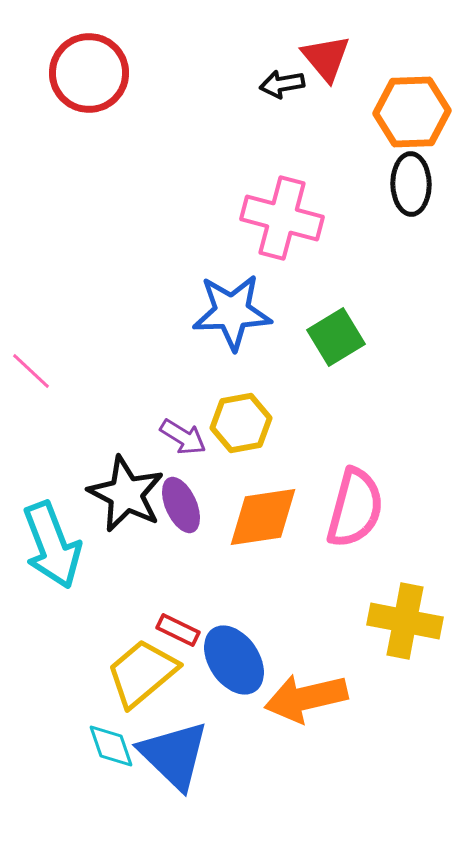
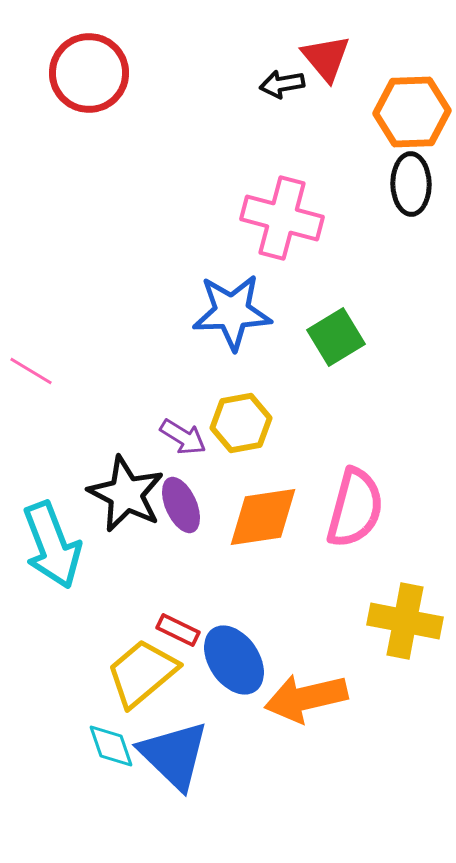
pink line: rotated 12 degrees counterclockwise
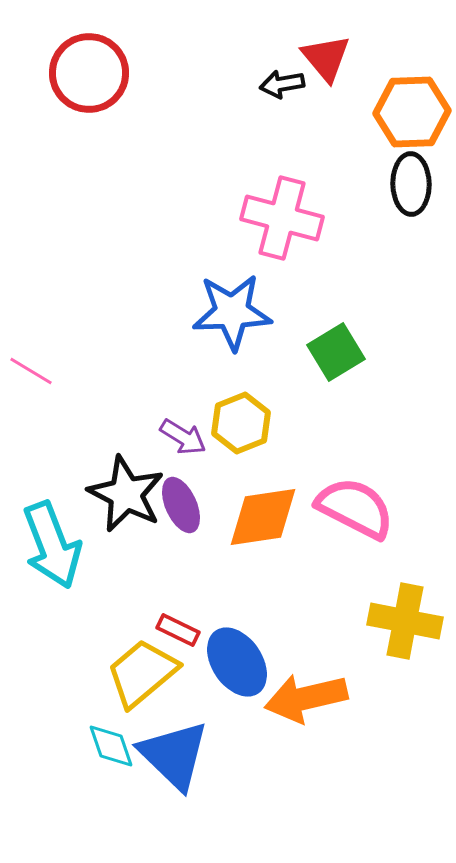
green square: moved 15 px down
yellow hexagon: rotated 12 degrees counterclockwise
pink semicircle: rotated 78 degrees counterclockwise
blue ellipse: moved 3 px right, 2 px down
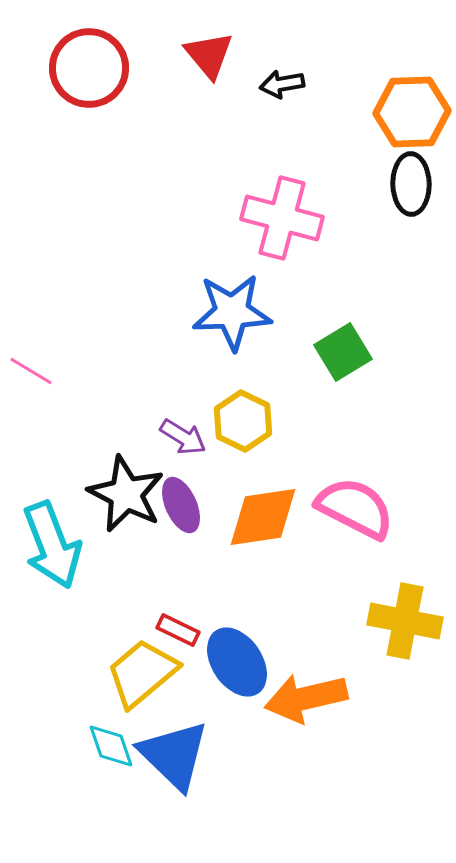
red triangle: moved 117 px left, 3 px up
red circle: moved 5 px up
green square: moved 7 px right
yellow hexagon: moved 2 px right, 2 px up; rotated 12 degrees counterclockwise
